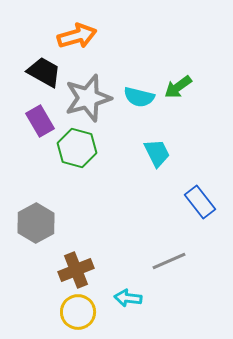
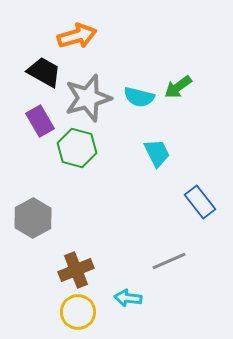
gray hexagon: moved 3 px left, 5 px up
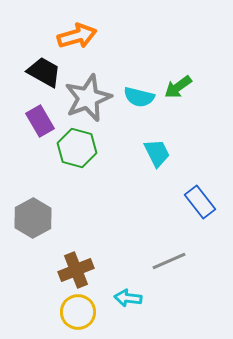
gray star: rotated 6 degrees counterclockwise
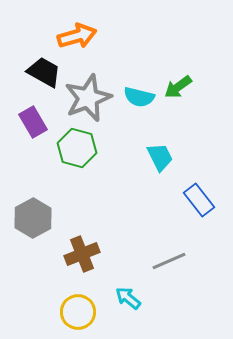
purple rectangle: moved 7 px left, 1 px down
cyan trapezoid: moved 3 px right, 4 px down
blue rectangle: moved 1 px left, 2 px up
brown cross: moved 6 px right, 16 px up
cyan arrow: rotated 32 degrees clockwise
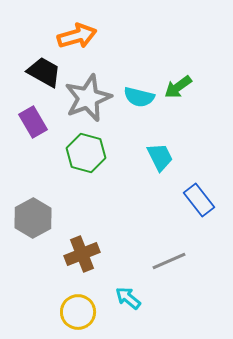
green hexagon: moved 9 px right, 5 px down
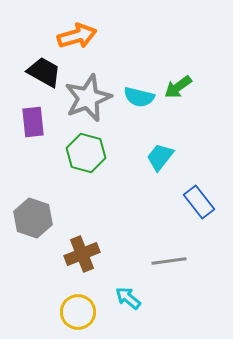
purple rectangle: rotated 24 degrees clockwise
cyan trapezoid: rotated 116 degrees counterclockwise
blue rectangle: moved 2 px down
gray hexagon: rotated 12 degrees counterclockwise
gray line: rotated 16 degrees clockwise
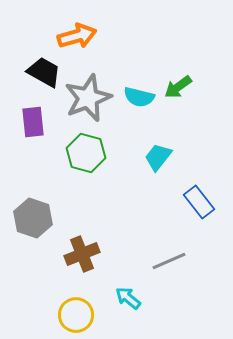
cyan trapezoid: moved 2 px left
gray line: rotated 16 degrees counterclockwise
yellow circle: moved 2 px left, 3 px down
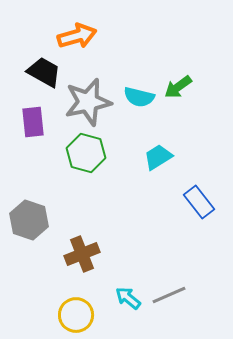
gray star: moved 4 px down; rotated 9 degrees clockwise
cyan trapezoid: rotated 20 degrees clockwise
gray hexagon: moved 4 px left, 2 px down
gray line: moved 34 px down
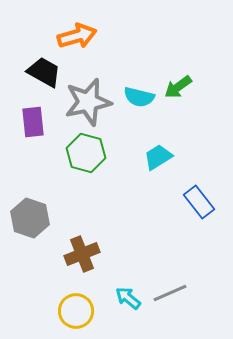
gray hexagon: moved 1 px right, 2 px up
gray line: moved 1 px right, 2 px up
yellow circle: moved 4 px up
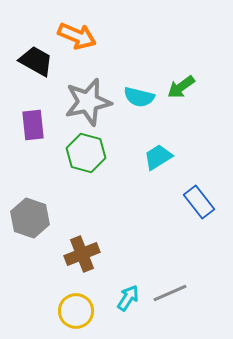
orange arrow: rotated 39 degrees clockwise
black trapezoid: moved 8 px left, 11 px up
green arrow: moved 3 px right
purple rectangle: moved 3 px down
cyan arrow: rotated 84 degrees clockwise
